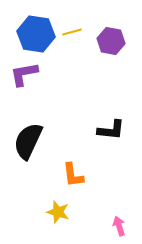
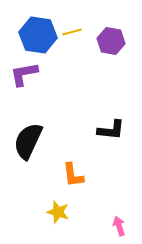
blue hexagon: moved 2 px right, 1 px down
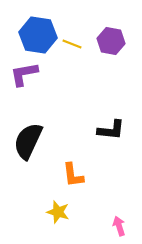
yellow line: moved 12 px down; rotated 36 degrees clockwise
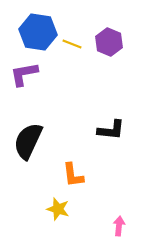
blue hexagon: moved 3 px up
purple hexagon: moved 2 px left, 1 px down; rotated 12 degrees clockwise
yellow star: moved 3 px up
pink arrow: rotated 24 degrees clockwise
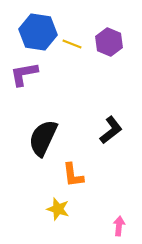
black L-shape: rotated 44 degrees counterclockwise
black semicircle: moved 15 px right, 3 px up
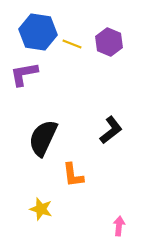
yellow star: moved 17 px left
